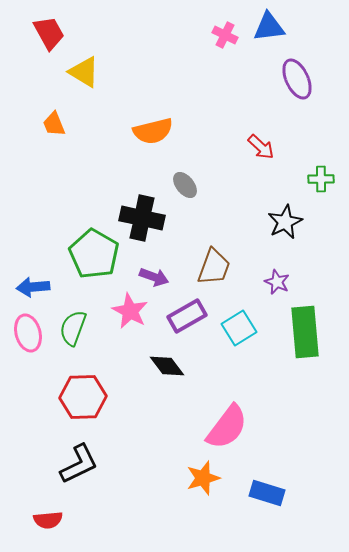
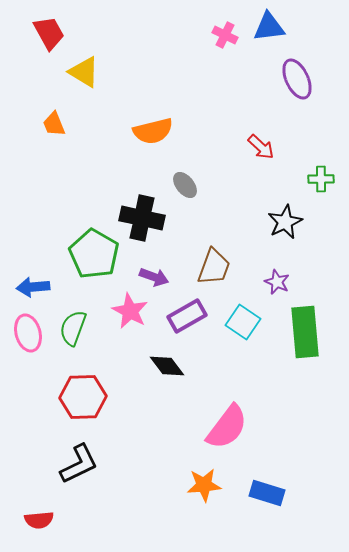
cyan square: moved 4 px right, 6 px up; rotated 24 degrees counterclockwise
orange star: moved 1 px right, 7 px down; rotated 12 degrees clockwise
red semicircle: moved 9 px left
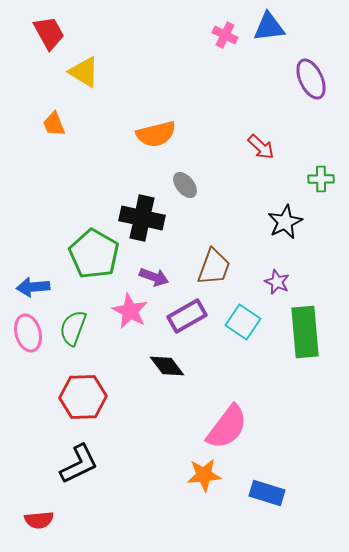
purple ellipse: moved 14 px right
orange semicircle: moved 3 px right, 3 px down
orange star: moved 10 px up
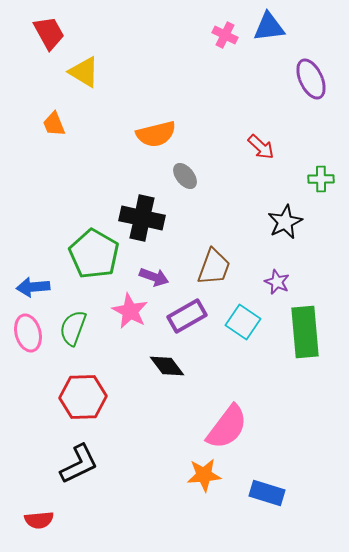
gray ellipse: moved 9 px up
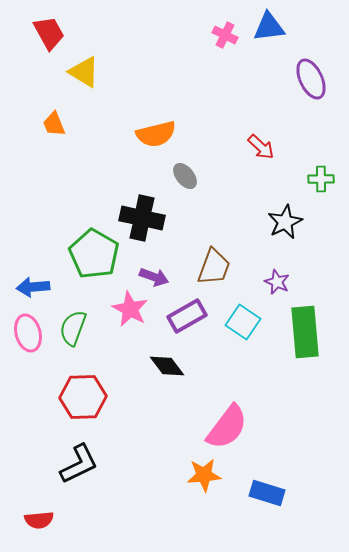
pink star: moved 2 px up
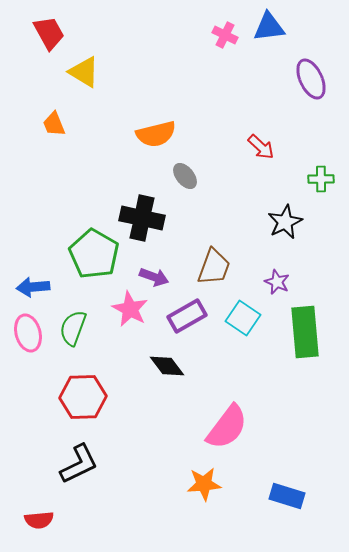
cyan square: moved 4 px up
orange star: moved 9 px down
blue rectangle: moved 20 px right, 3 px down
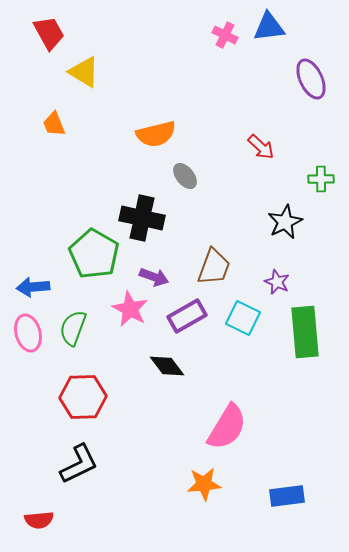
cyan square: rotated 8 degrees counterclockwise
pink semicircle: rotated 6 degrees counterclockwise
blue rectangle: rotated 24 degrees counterclockwise
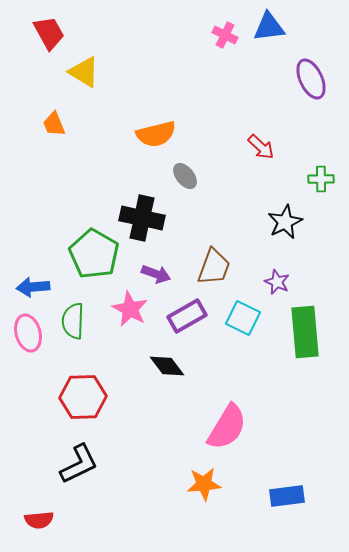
purple arrow: moved 2 px right, 3 px up
green semicircle: moved 7 px up; rotated 18 degrees counterclockwise
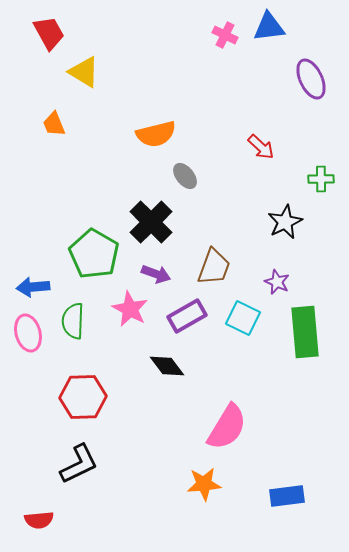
black cross: moved 9 px right, 4 px down; rotated 33 degrees clockwise
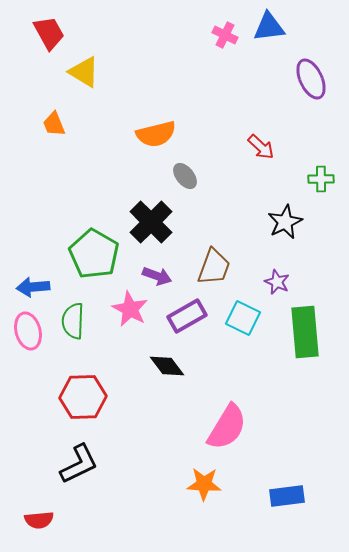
purple arrow: moved 1 px right, 2 px down
pink ellipse: moved 2 px up
orange star: rotated 8 degrees clockwise
